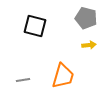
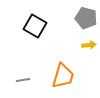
black square: rotated 15 degrees clockwise
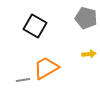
yellow arrow: moved 9 px down
orange trapezoid: moved 17 px left, 8 px up; rotated 136 degrees counterclockwise
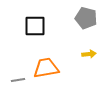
black square: rotated 30 degrees counterclockwise
orange trapezoid: rotated 20 degrees clockwise
gray line: moved 5 px left
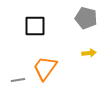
yellow arrow: moved 1 px up
orange trapezoid: moved 1 px left; rotated 44 degrees counterclockwise
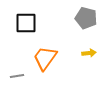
black square: moved 9 px left, 3 px up
orange trapezoid: moved 10 px up
gray line: moved 1 px left, 4 px up
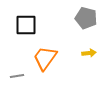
black square: moved 2 px down
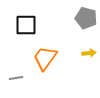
gray line: moved 1 px left, 2 px down
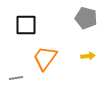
yellow arrow: moved 1 px left, 3 px down
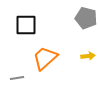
orange trapezoid: rotated 12 degrees clockwise
gray line: moved 1 px right
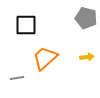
yellow arrow: moved 1 px left, 1 px down
